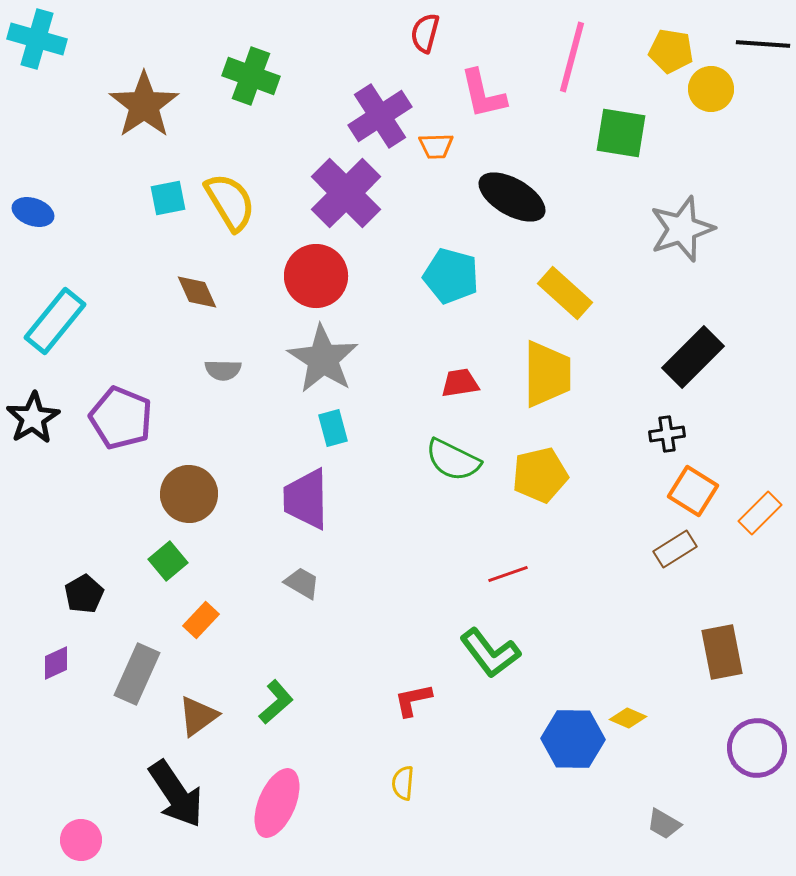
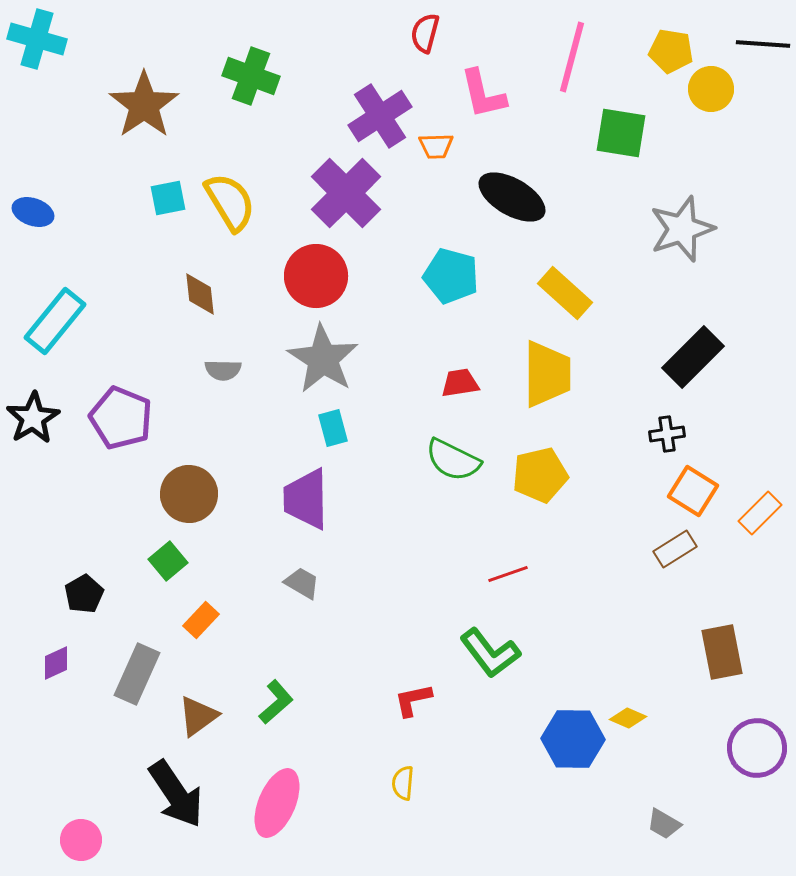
brown diamond at (197, 292): moved 3 px right, 2 px down; rotated 18 degrees clockwise
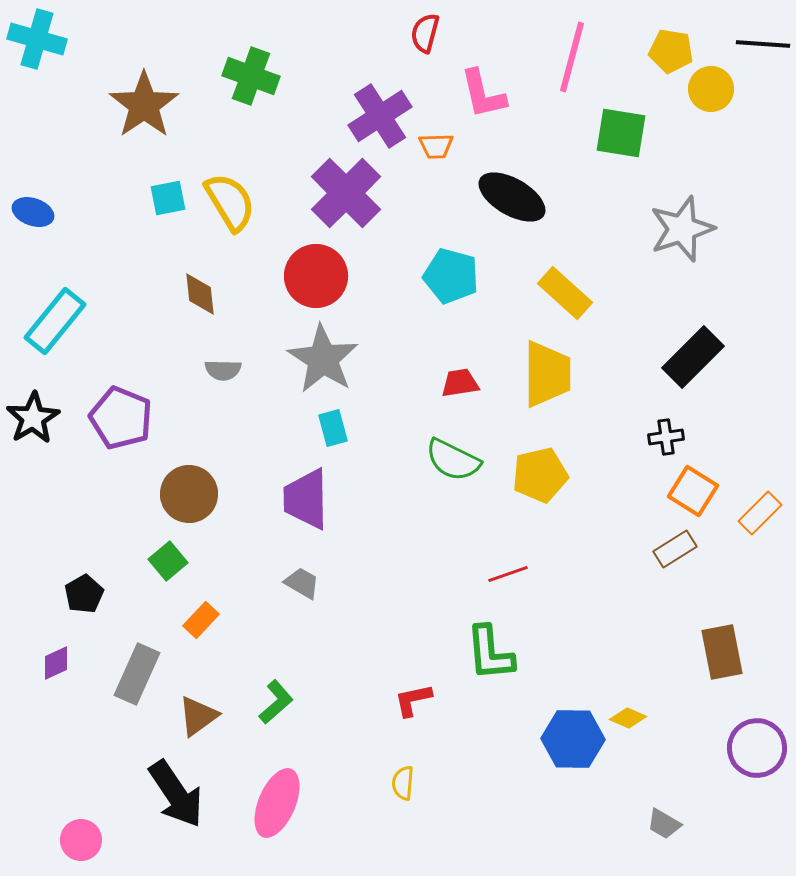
black cross at (667, 434): moved 1 px left, 3 px down
green L-shape at (490, 653): rotated 32 degrees clockwise
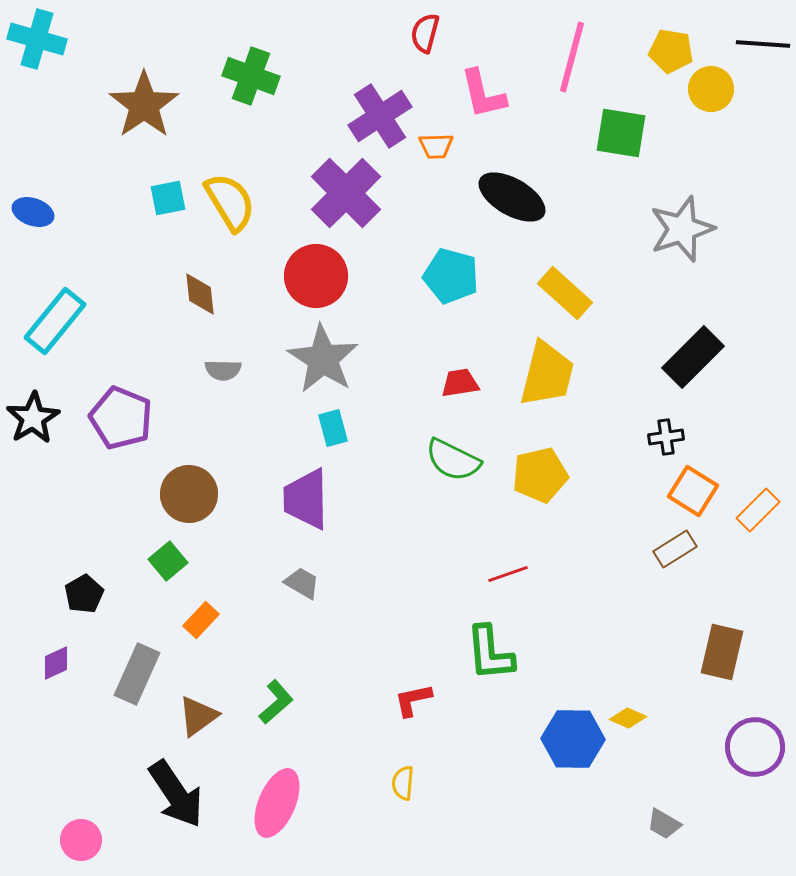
yellow trapezoid at (547, 374): rotated 14 degrees clockwise
orange rectangle at (760, 513): moved 2 px left, 3 px up
brown rectangle at (722, 652): rotated 24 degrees clockwise
purple circle at (757, 748): moved 2 px left, 1 px up
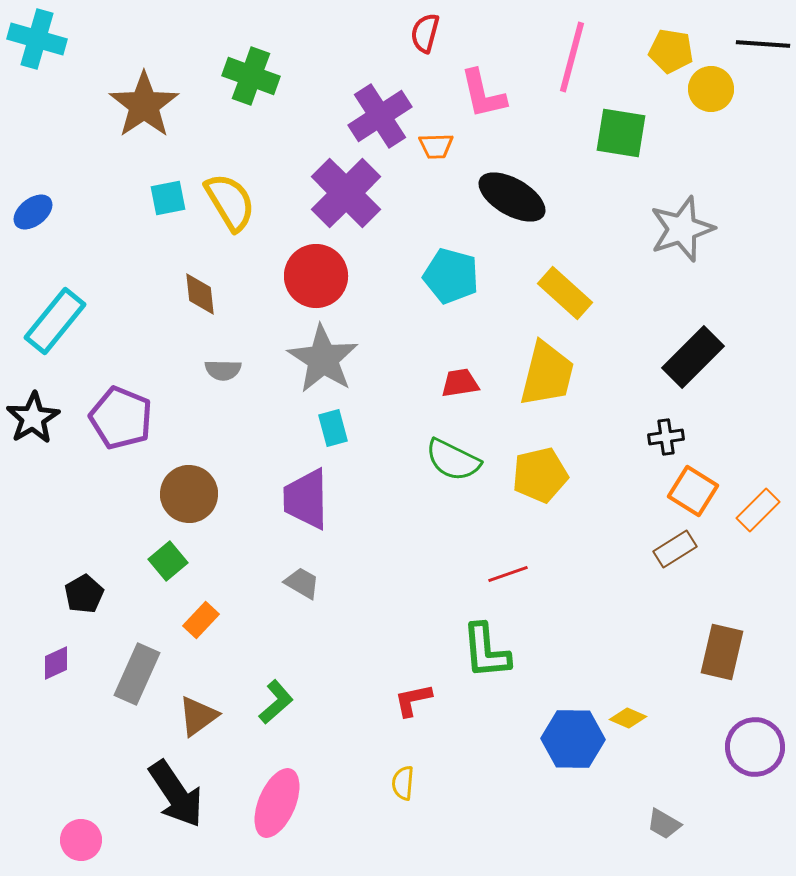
blue ellipse at (33, 212): rotated 57 degrees counterclockwise
green L-shape at (490, 653): moved 4 px left, 2 px up
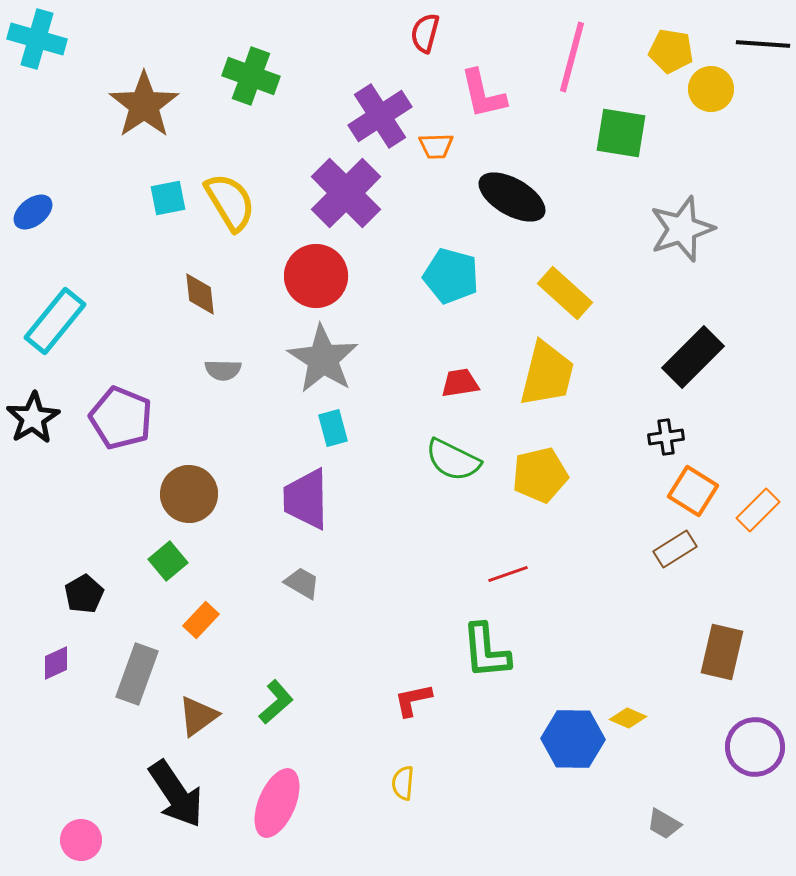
gray rectangle at (137, 674): rotated 4 degrees counterclockwise
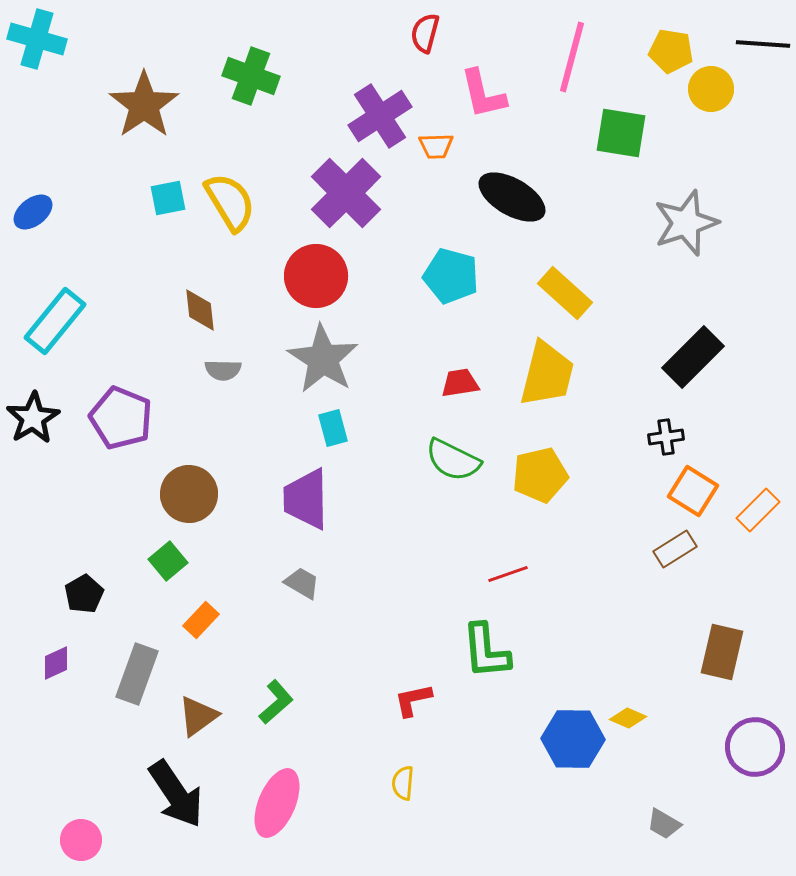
gray star at (682, 229): moved 4 px right, 6 px up
brown diamond at (200, 294): moved 16 px down
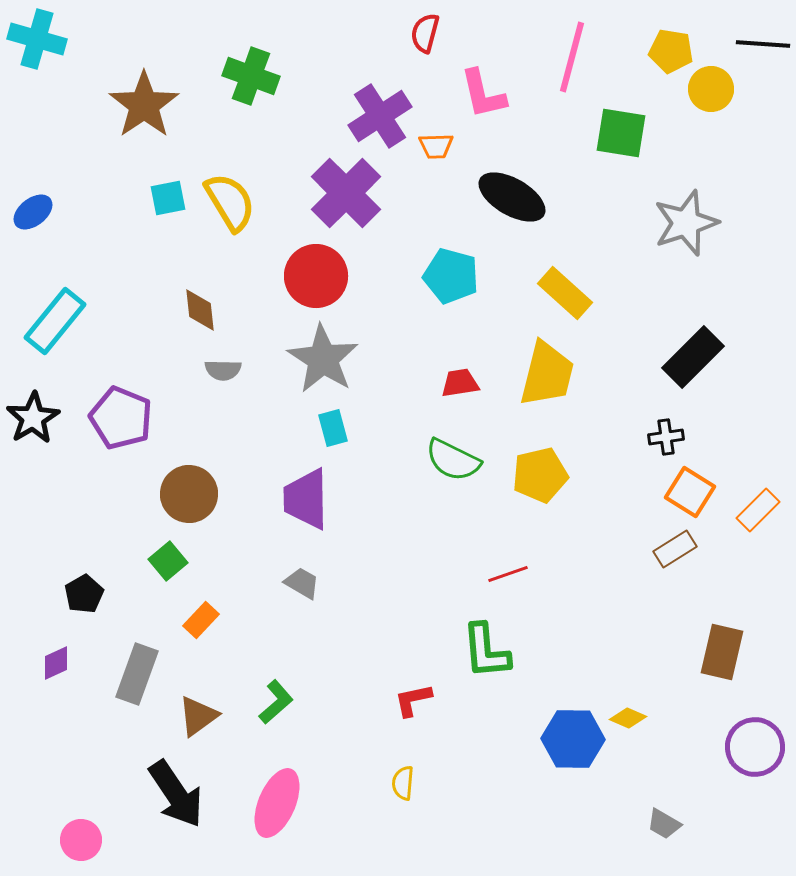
orange square at (693, 491): moved 3 px left, 1 px down
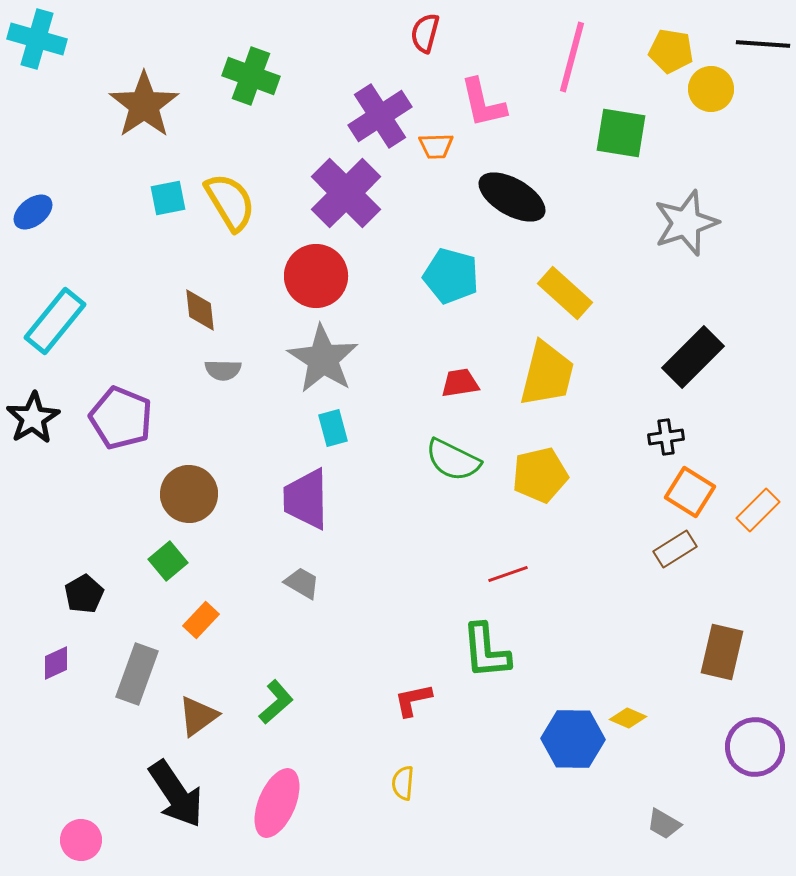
pink L-shape at (483, 94): moved 9 px down
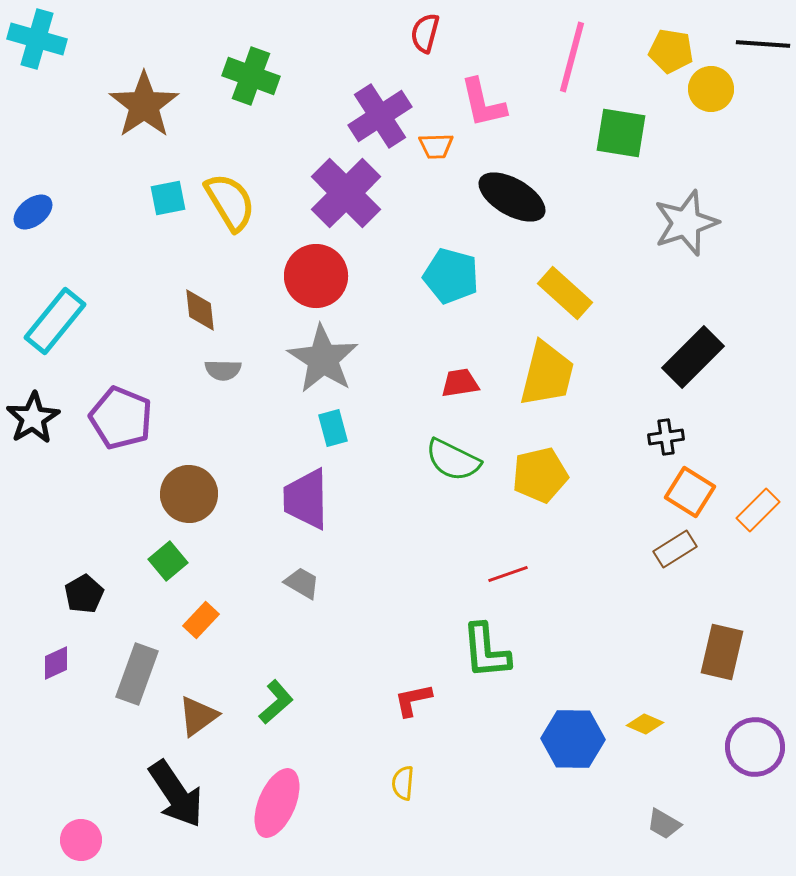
yellow diamond at (628, 718): moved 17 px right, 6 px down
